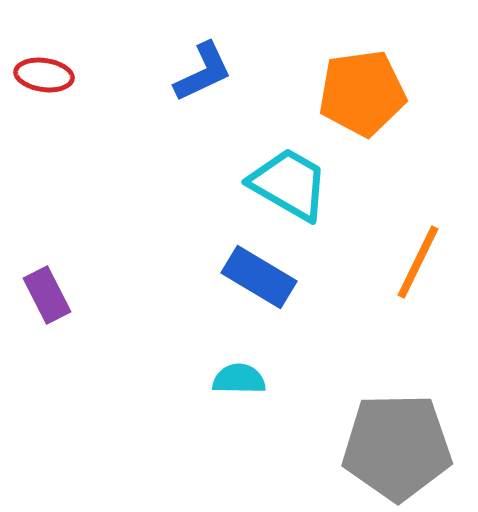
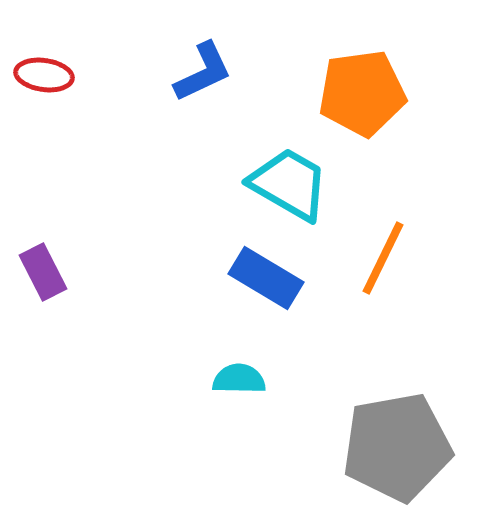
orange line: moved 35 px left, 4 px up
blue rectangle: moved 7 px right, 1 px down
purple rectangle: moved 4 px left, 23 px up
gray pentagon: rotated 9 degrees counterclockwise
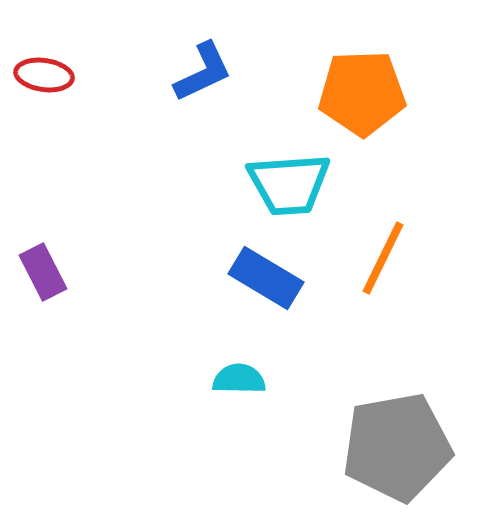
orange pentagon: rotated 6 degrees clockwise
cyan trapezoid: rotated 146 degrees clockwise
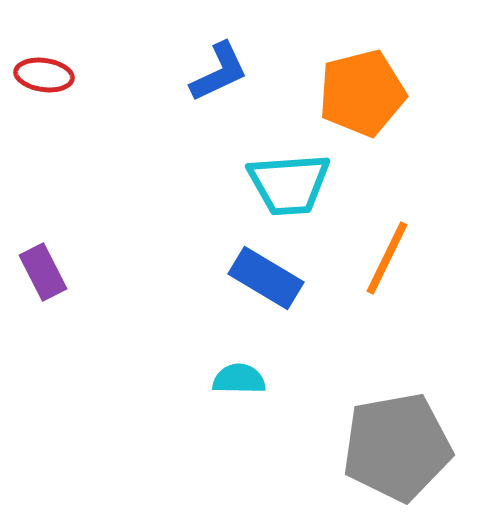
blue L-shape: moved 16 px right
orange pentagon: rotated 12 degrees counterclockwise
orange line: moved 4 px right
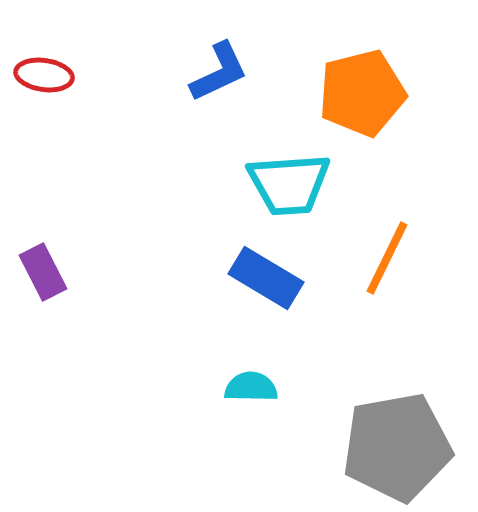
cyan semicircle: moved 12 px right, 8 px down
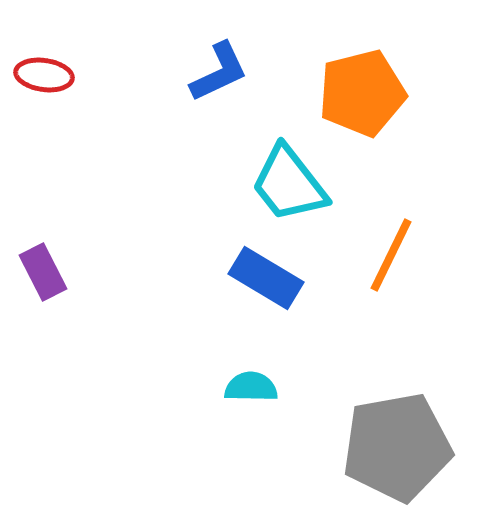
cyan trapezoid: rotated 56 degrees clockwise
orange line: moved 4 px right, 3 px up
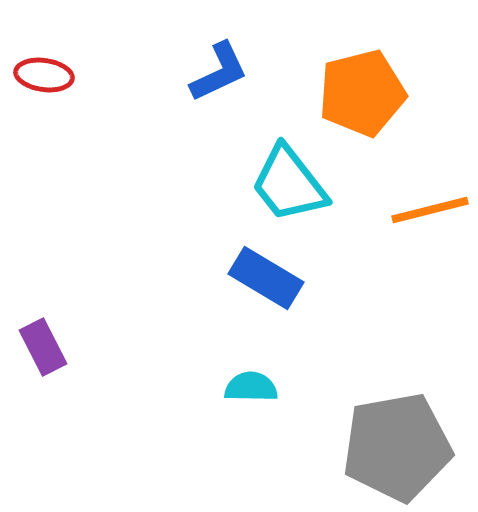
orange line: moved 39 px right, 45 px up; rotated 50 degrees clockwise
purple rectangle: moved 75 px down
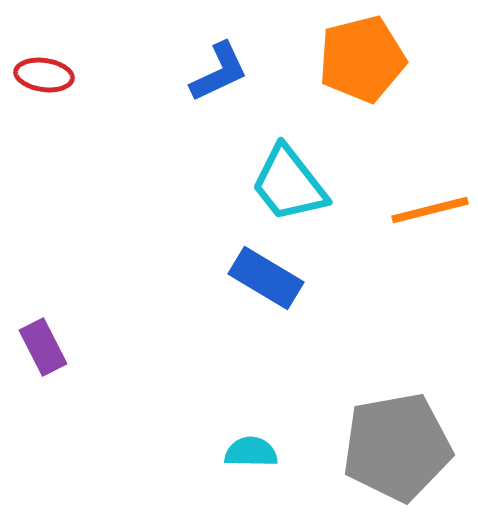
orange pentagon: moved 34 px up
cyan semicircle: moved 65 px down
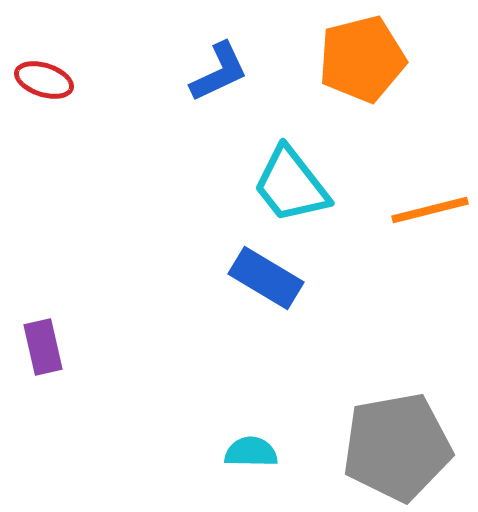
red ellipse: moved 5 px down; rotated 10 degrees clockwise
cyan trapezoid: moved 2 px right, 1 px down
purple rectangle: rotated 14 degrees clockwise
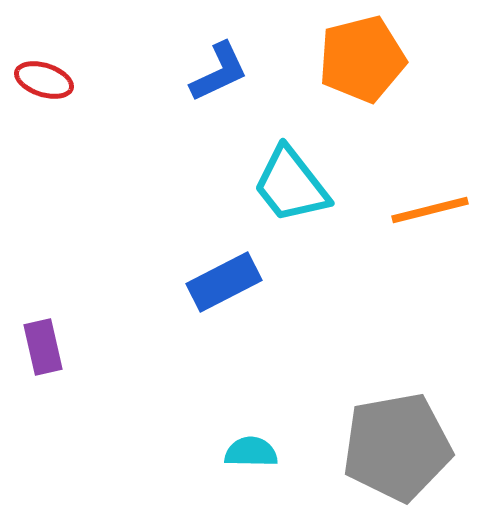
blue rectangle: moved 42 px left, 4 px down; rotated 58 degrees counterclockwise
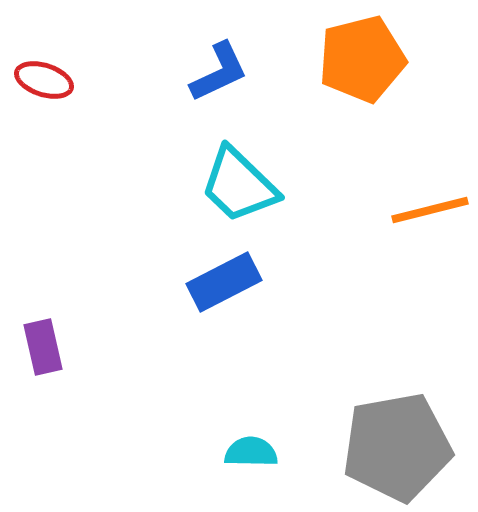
cyan trapezoid: moved 52 px left; rotated 8 degrees counterclockwise
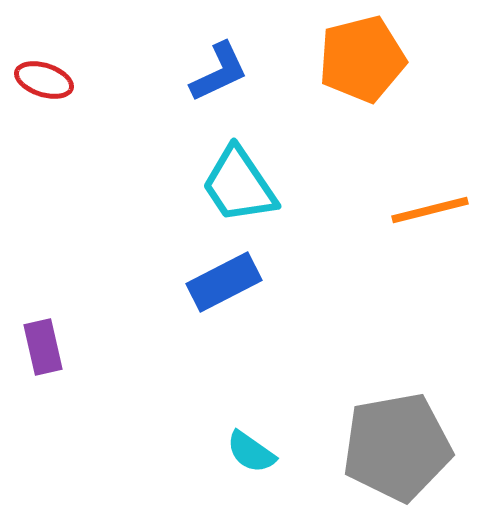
cyan trapezoid: rotated 12 degrees clockwise
cyan semicircle: rotated 146 degrees counterclockwise
